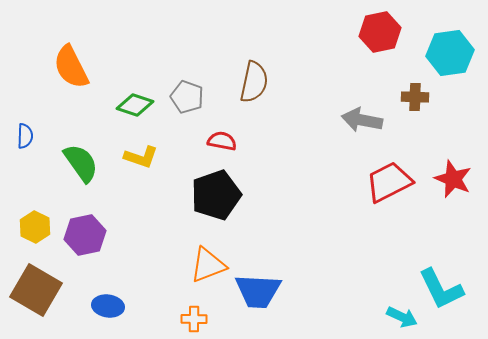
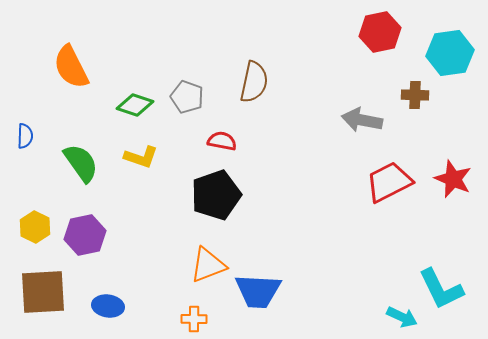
brown cross: moved 2 px up
brown square: moved 7 px right, 2 px down; rotated 33 degrees counterclockwise
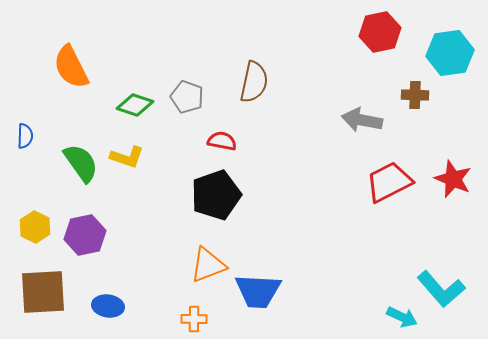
yellow L-shape: moved 14 px left
cyan L-shape: rotated 15 degrees counterclockwise
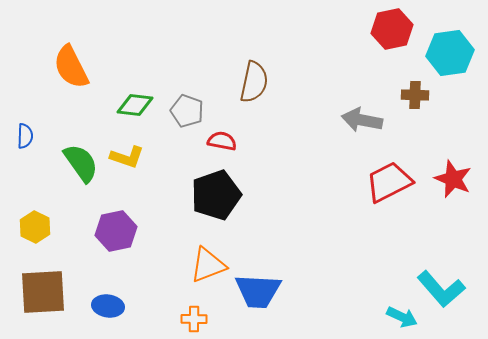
red hexagon: moved 12 px right, 3 px up
gray pentagon: moved 14 px down
green diamond: rotated 12 degrees counterclockwise
purple hexagon: moved 31 px right, 4 px up
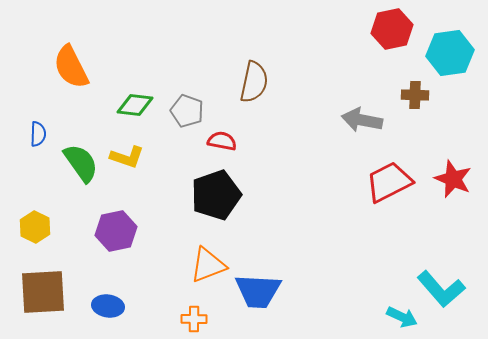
blue semicircle: moved 13 px right, 2 px up
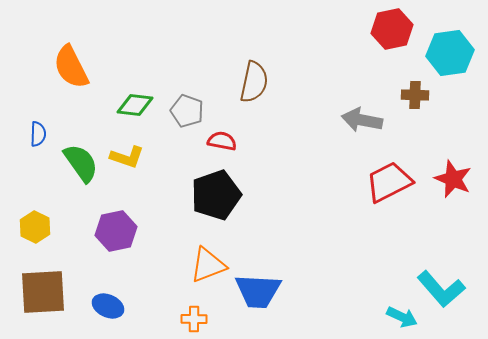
blue ellipse: rotated 16 degrees clockwise
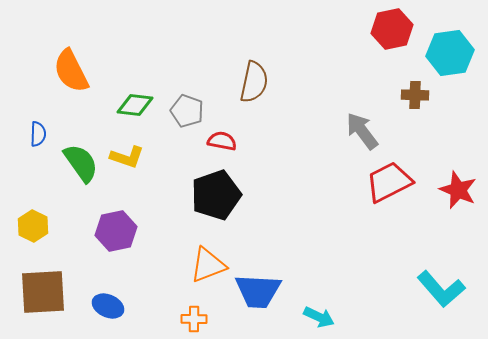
orange semicircle: moved 4 px down
gray arrow: moved 11 px down; rotated 42 degrees clockwise
red star: moved 5 px right, 11 px down
yellow hexagon: moved 2 px left, 1 px up
cyan arrow: moved 83 px left
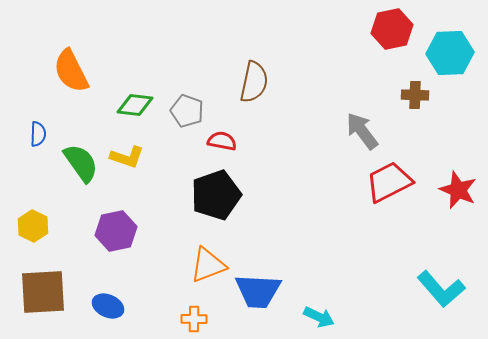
cyan hexagon: rotated 6 degrees clockwise
